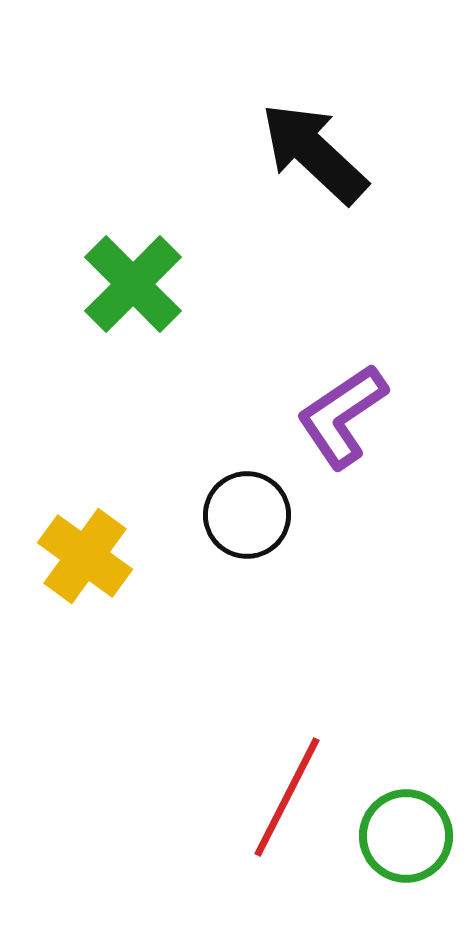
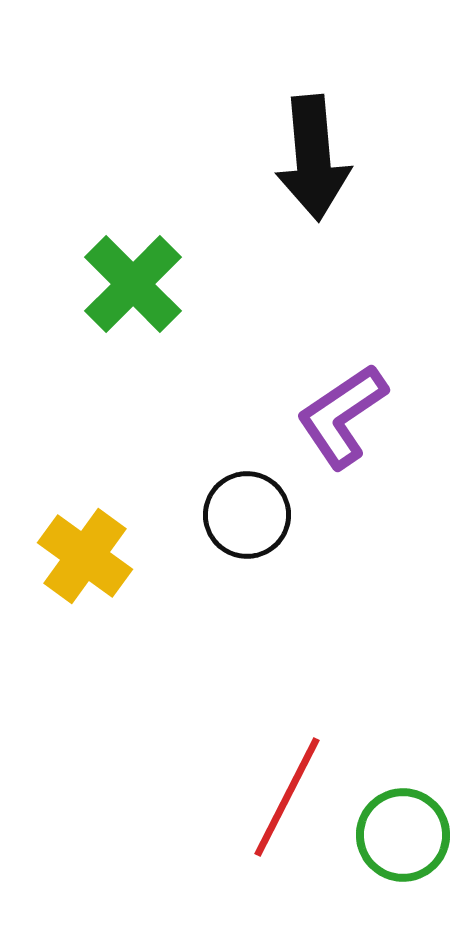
black arrow: moved 1 px left, 5 px down; rotated 138 degrees counterclockwise
green circle: moved 3 px left, 1 px up
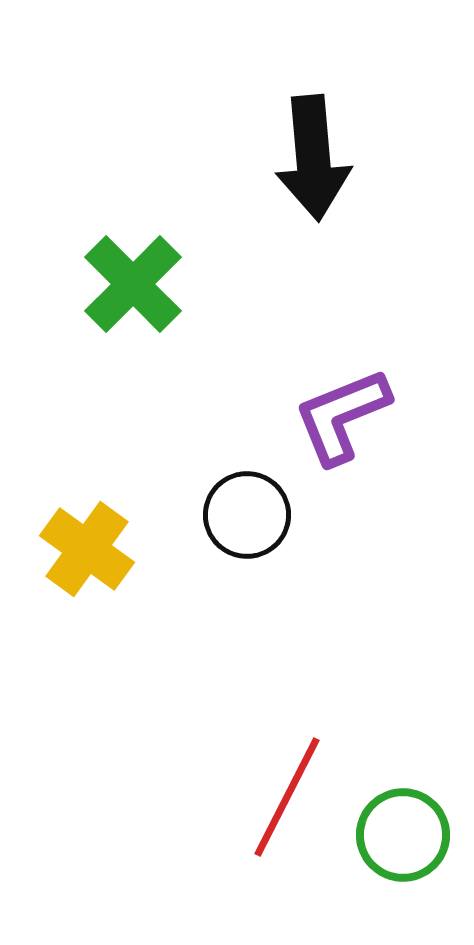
purple L-shape: rotated 12 degrees clockwise
yellow cross: moved 2 px right, 7 px up
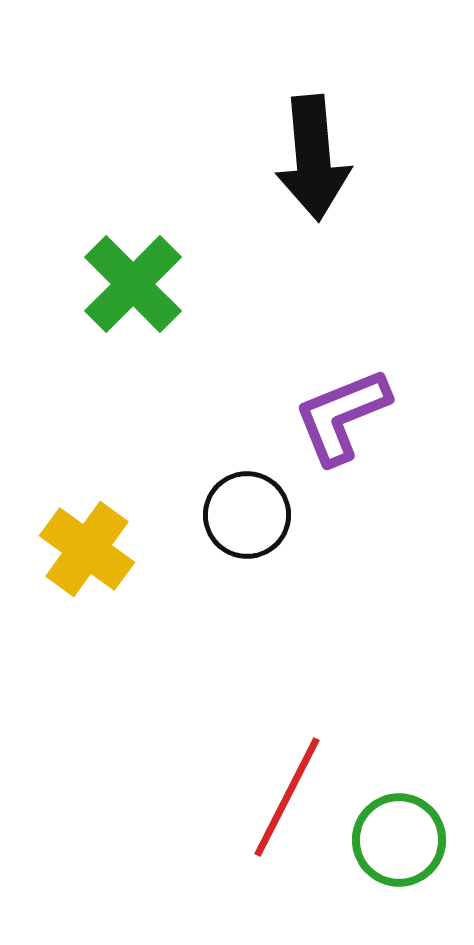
green circle: moved 4 px left, 5 px down
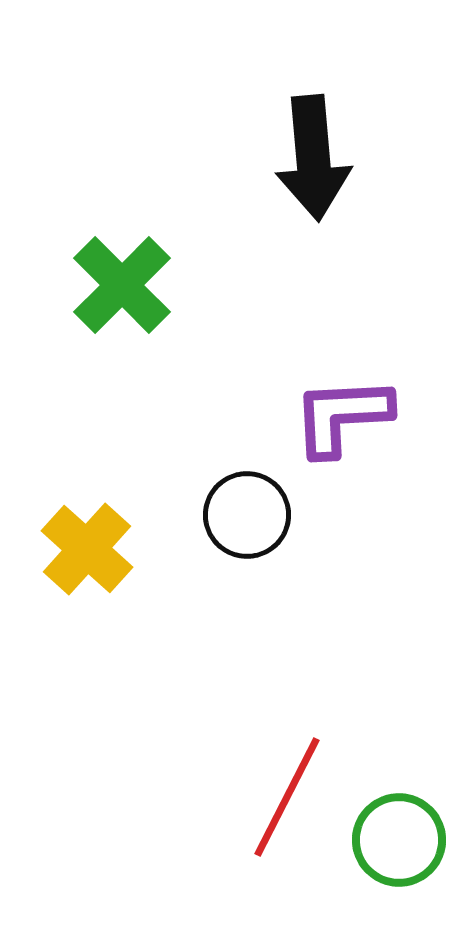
green cross: moved 11 px left, 1 px down
purple L-shape: rotated 19 degrees clockwise
yellow cross: rotated 6 degrees clockwise
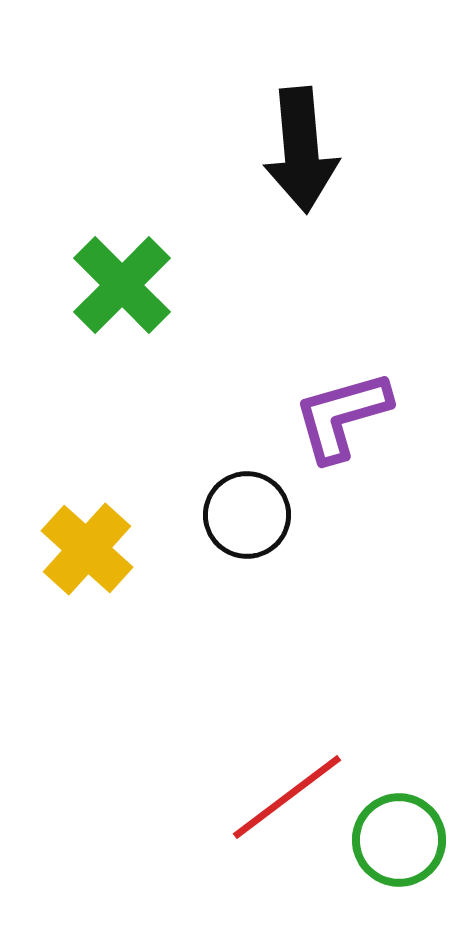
black arrow: moved 12 px left, 8 px up
purple L-shape: rotated 13 degrees counterclockwise
red line: rotated 26 degrees clockwise
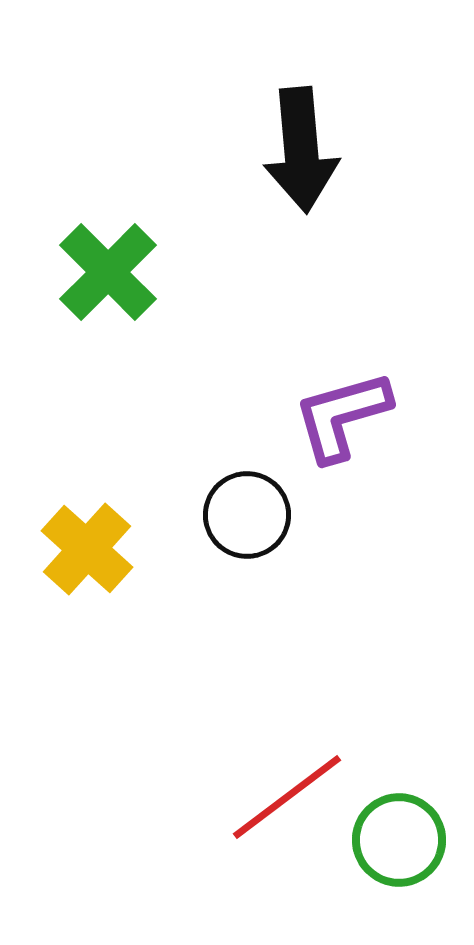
green cross: moved 14 px left, 13 px up
